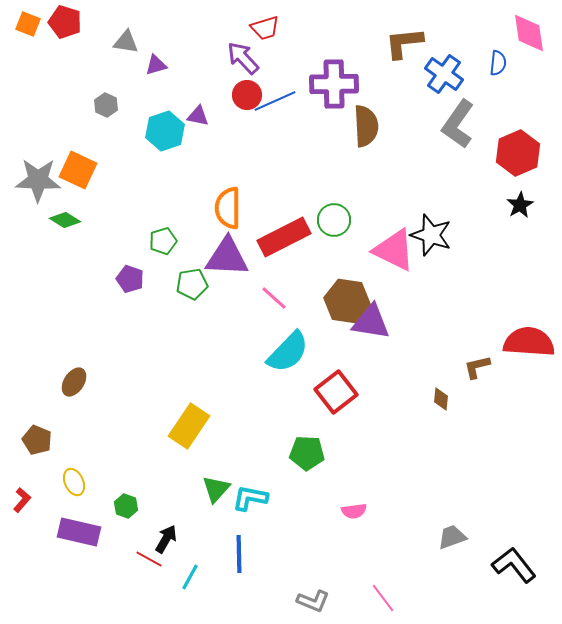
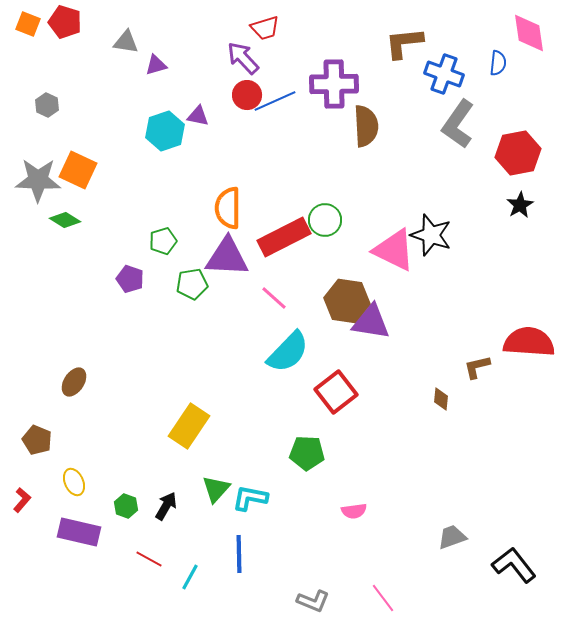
blue cross at (444, 74): rotated 15 degrees counterclockwise
gray hexagon at (106, 105): moved 59 px left
red hexagon at (518, 153): rotated 12 degrees clockwise
green circle at (334, 220): moved 9 px left
black arrow at (166, 539): moved 33 px up
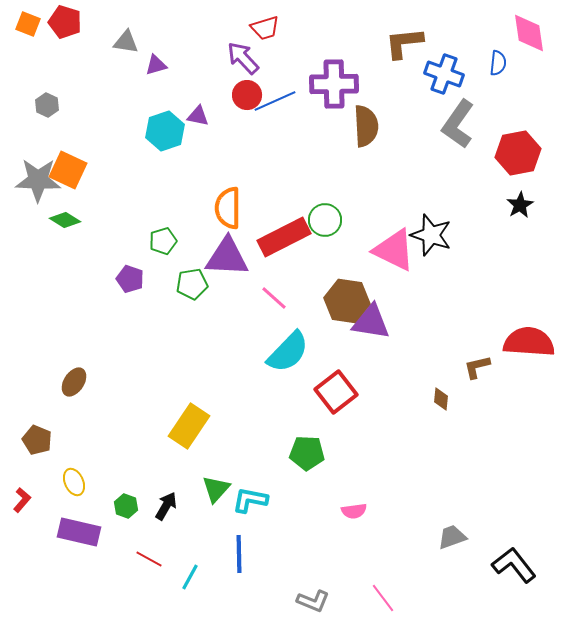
orange square at (78, 170): moved 10 px left
cyan L-shape at (250, 498): moved 2 px down
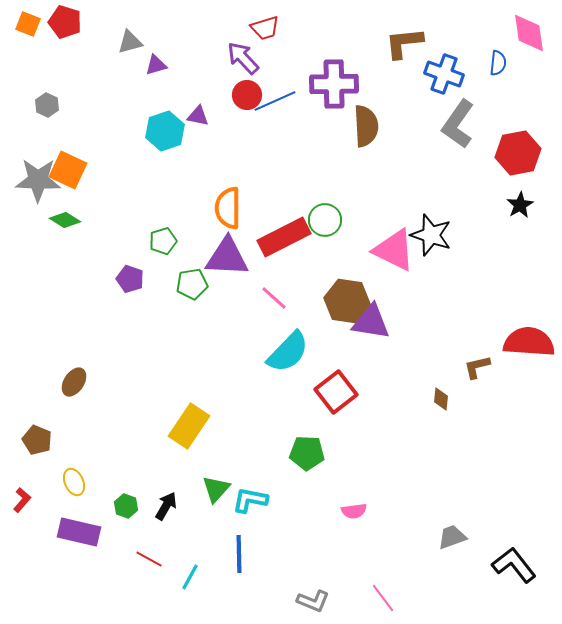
gray triangle at (126, 42): moved 4 px right; rotated 24 degrees counterclockwise
